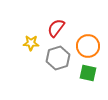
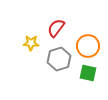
gray hexagon: moved 1 px right, 1 px down
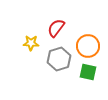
green square: moved 1 px up
